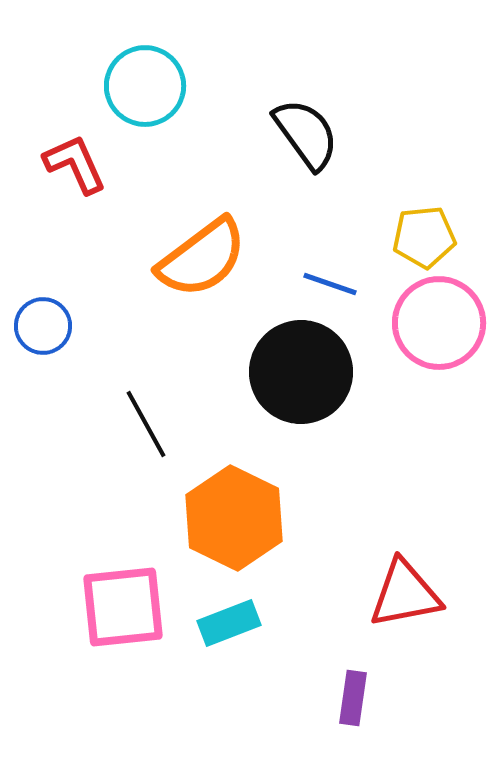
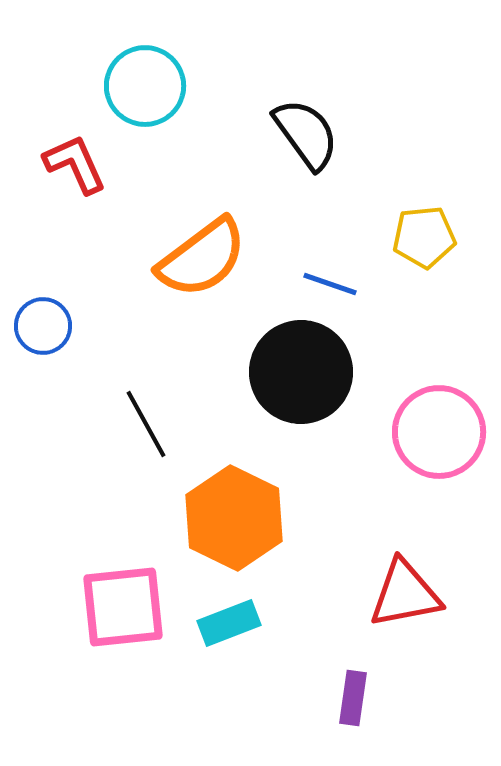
pink circle: moved 109 px down
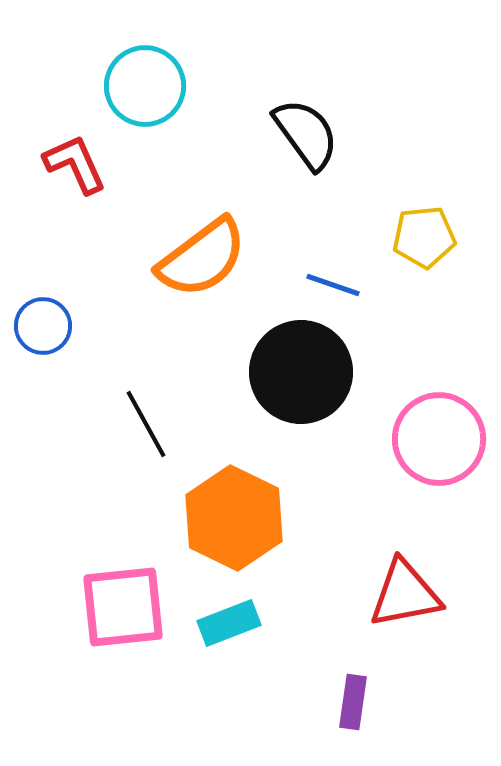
blue line: moved 3 px right, 1 px down
pink circle: moved 7 px down
purple rectangle: moved 4 px down
